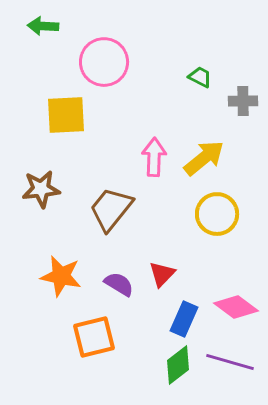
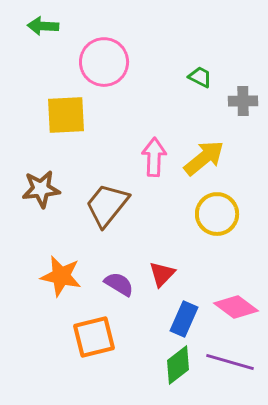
brown trapezoid: moved 4 px left, 4 px up
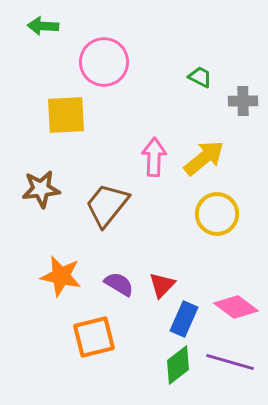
red triangle: moved 11 px down
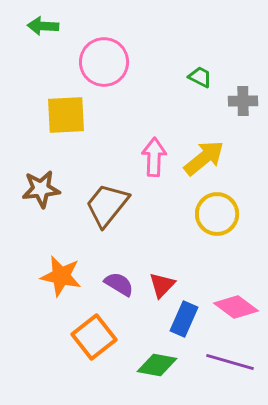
orange square: rotated 24 degrees counterclockwise
green diamond: moved 21 px left; rotated 48 degrees clockwise
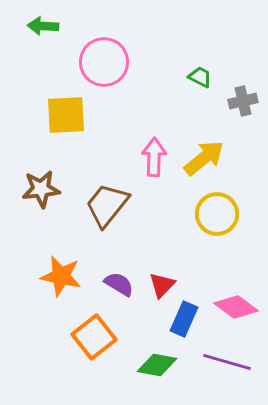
gray cross: rotated 12 degrees counterclockwise
purple line: moved 3 px left
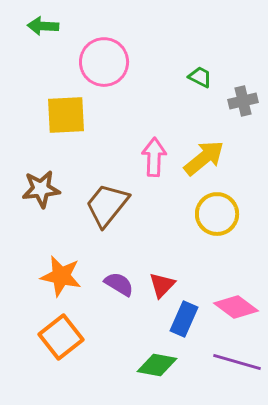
orange square: moved 33 px left
purple line: moved 10 px right
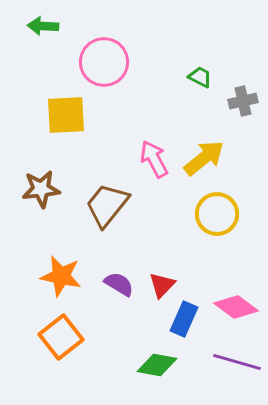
pink arrow: moved 2 px down; rotated 30 degrees counterclockwise
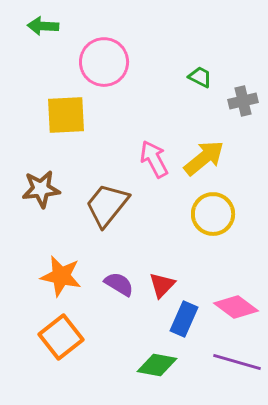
yellow circle: moved 4 px left
